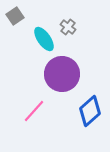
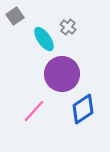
blue diamond: moved 7 px left, 2 px up; rotated 8 degrees clockwise
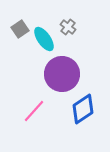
gray square: moved 5 px right, 13 px down
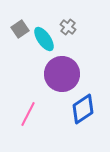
pink line: moved 6 px left, 3 px down; rotated 15 degrees counterclockwise
